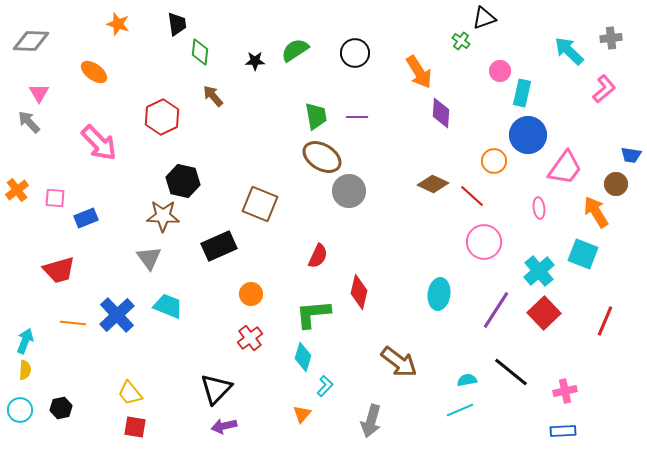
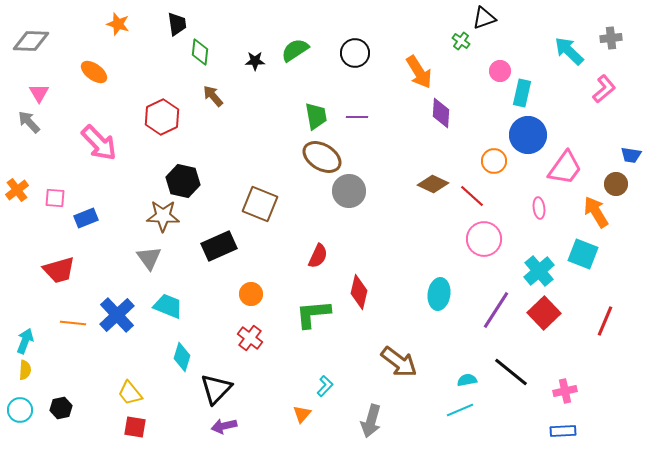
pink circle at (484, 242): moved 3 px up
red cross at (250, 338): rotated 15 degrees counterclockwise
cyan diamond at (303, 357): moved 121 px left
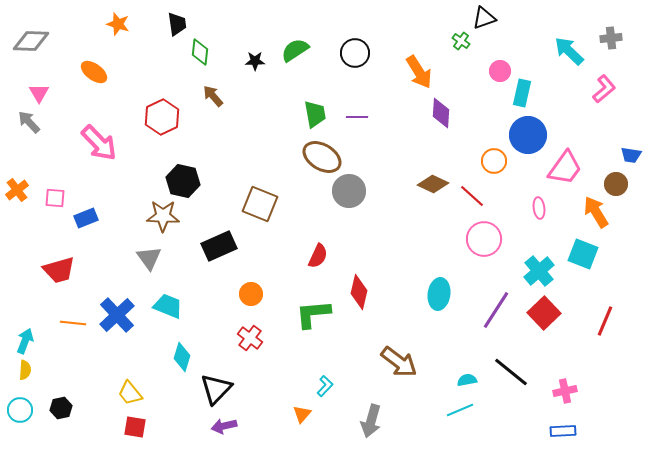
green trapezoid at (316, 116): moved 1 px left, 2 px up
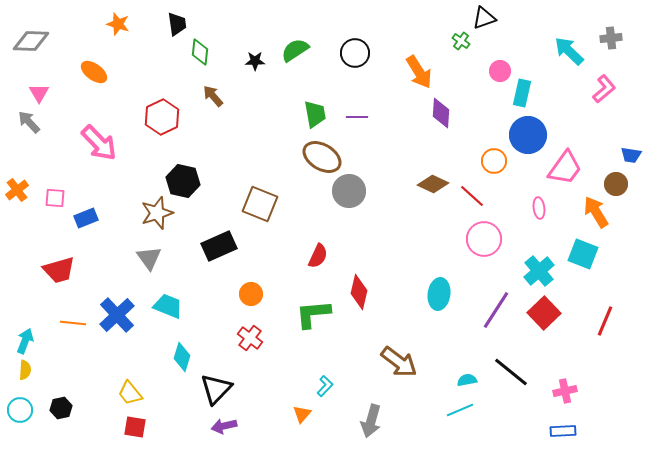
brown star at (163, 216): moved 6 px left, 3 px up; rotated 20 degrees counterclockwise
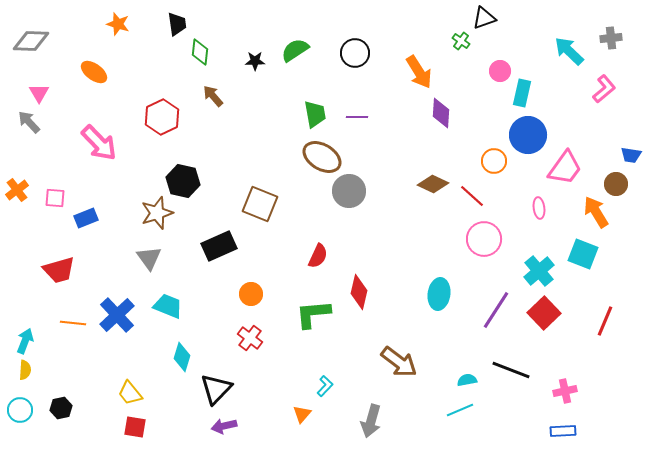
black line at (511, 372): moved 2 px up; rotated 18 degrees counterclockwise
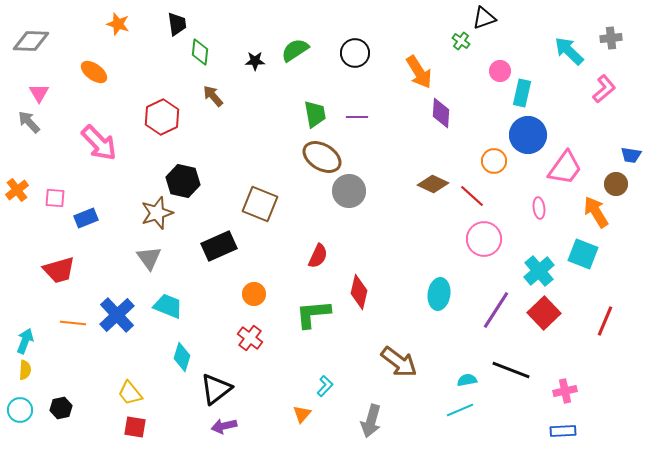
orange circle at (251, 294): moved 3 px right
black triangle at (216, 389): rotated 8 degrees clockwise
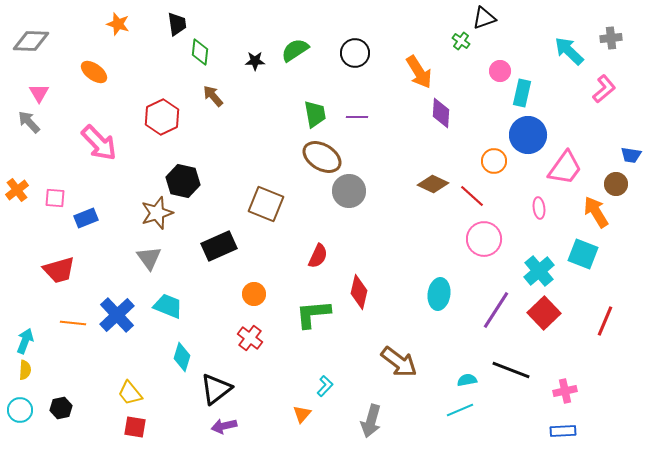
brown square at (260, 204): moved 6 px right
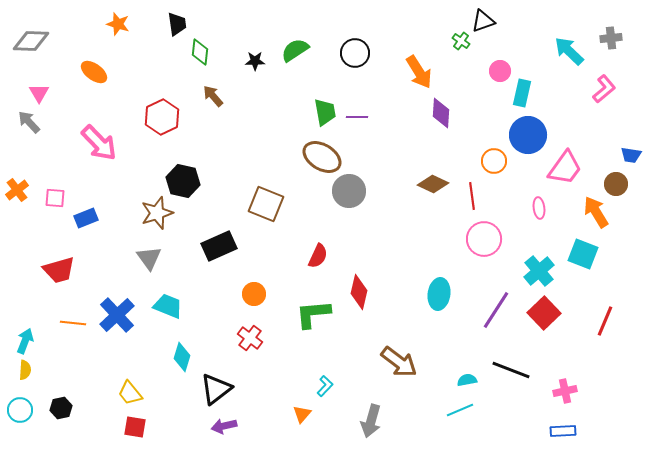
black triangle at (484, 18): moved 1 px left, 3 px down
green trapezoid at (315, 114): moved 10 px right, 2 px up
red line at (472, 196): rotated 40 degrees clockwise
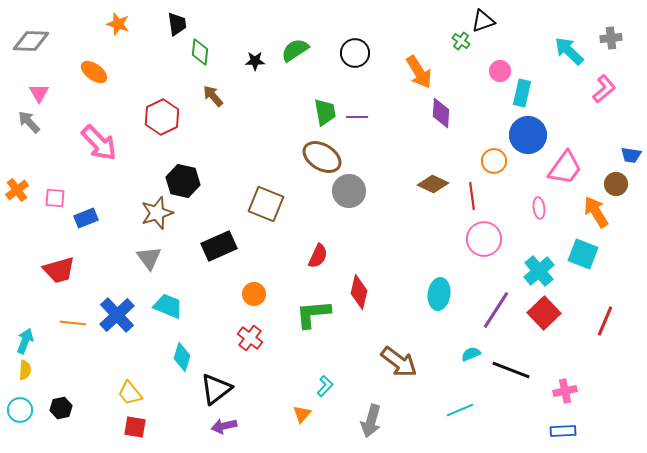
cyan semicircle at (467, 380): moved 4 px right, 26 px up; rotated 12 degrees counterclockwise
